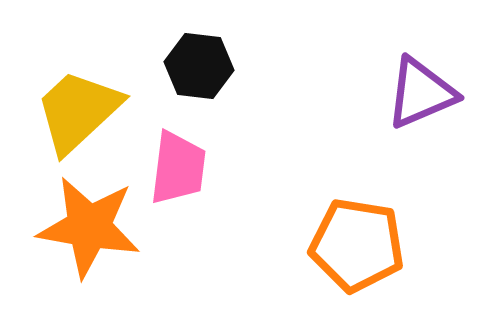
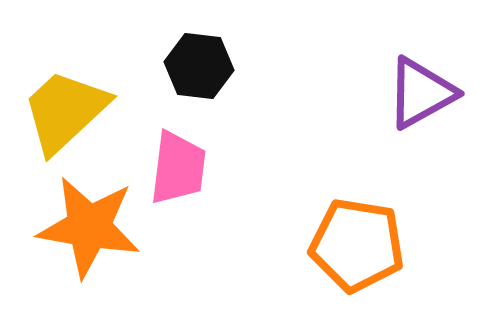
purple triangle: rotated 6 degrees counterclockwise
yellow trapezoid: moved 13 px left
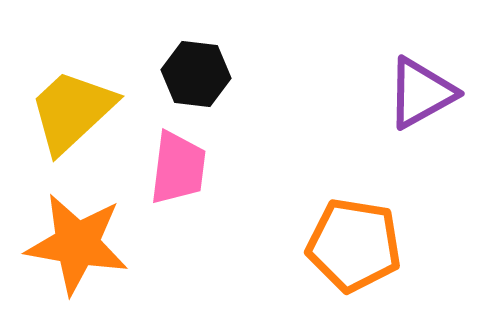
black hexagon: moved 3 px left, 8 px down
yellow trapezoid: moved 7 px right
orange star: moved 12 px left, 17 px down
orange pentagon: moved 3 px left
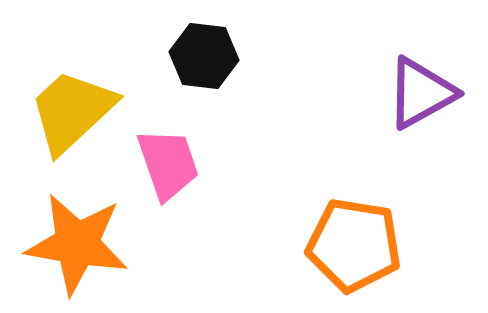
black hexagon: moved 8 px right, 18 px up
pink trapezoid: moved 10 px left, 4 px up; rotated 26 degrees counterclockwise
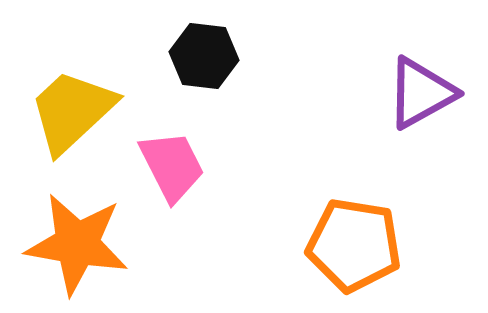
pink trapezoid: moved 4 px right, 2 px down; rotated 8 degrees counterclockwise
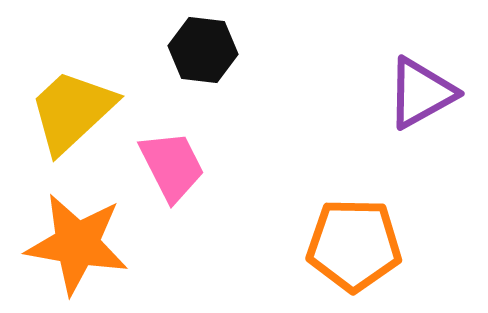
black hexagon: moved 1 px left, 6 px up
orange pentagon: rotated 8 degrees counterclockwise
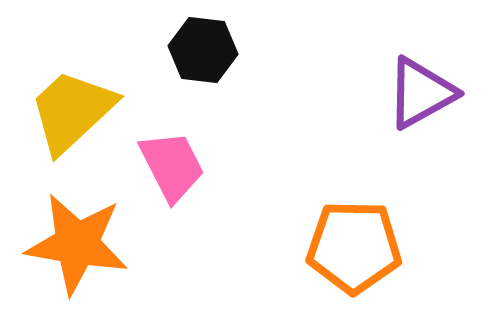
orange pentagon: moved 2 px down
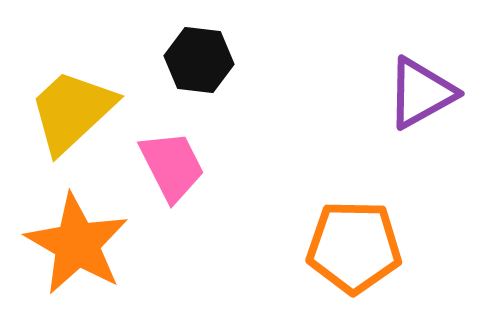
black hexagon: moved 4 px left, 10 px down
orange star: rotated 20 degrees clockwise
